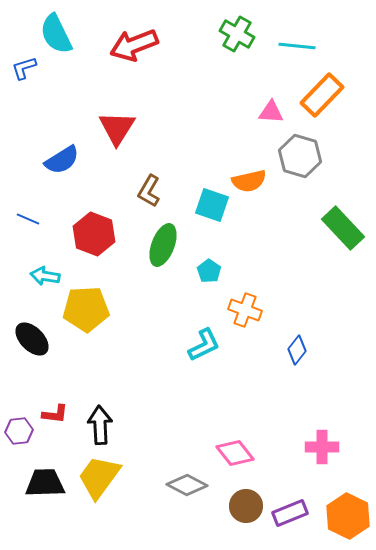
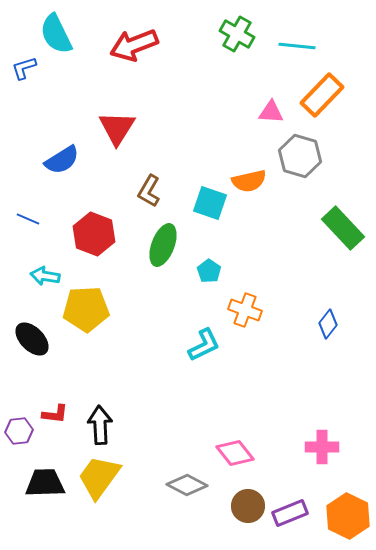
cyan square: moved 2 px left, 2 px up
blue diamond: moved 31 px right, 26 px up
brown circle: moved 2 px right
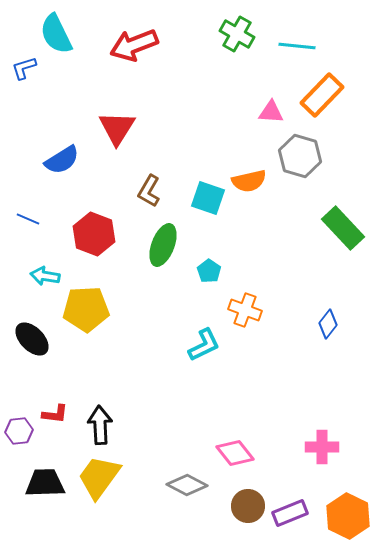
cyan square: moved 2 px left, 5 px up
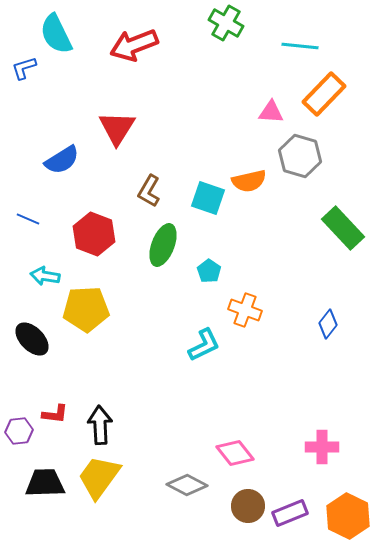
green cross: moved 11 px left, 11 px up
cyan line: moved 3 px right
orange rectangle: moved 2 px right, 1 px up
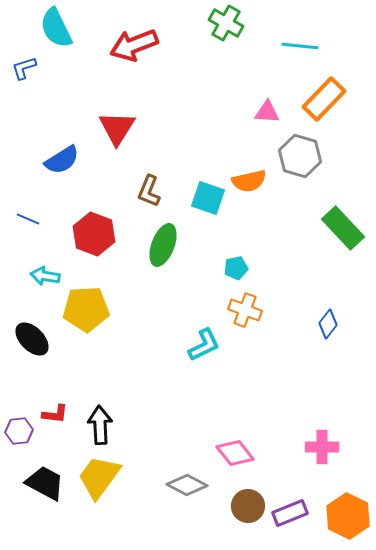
cyan semicircle: moved 6 px up
orange rectangle: moved 5 px down
pink triangle: moved 4 px left
brown L-shape: rotated 8 degrees counterclockwise
cyan pentagon: moved 27 px right, 3 px up; rotated 25 degrees clockwise
black trapezoid: rotated 30 degrees clockwise
